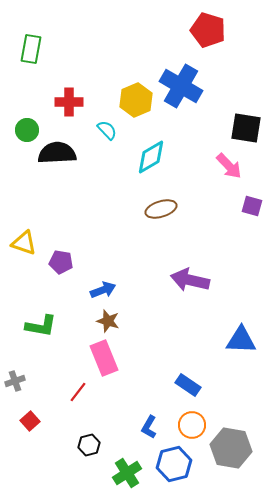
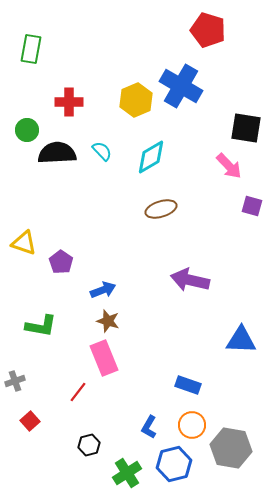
cyan semicircle: moved 5 px left, 21 px down
purple pentagon: rotated 25 degrees clockwise
blue rectangle: rotated 15 degrees counterclockwise
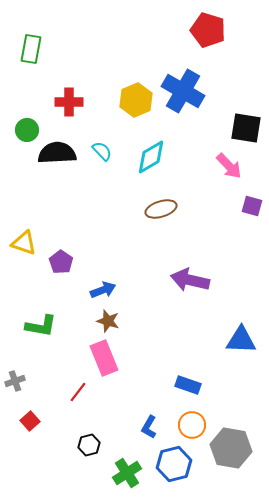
blue cross: moved 2 px right, 5 px down
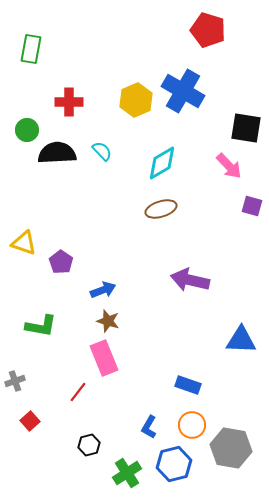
cyan diamond: moved 11 px right, 6 px down
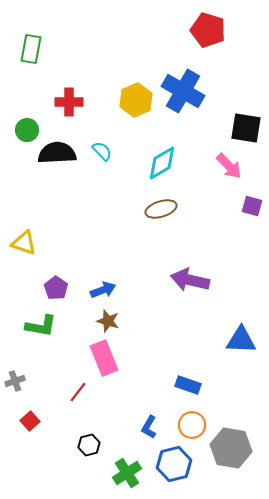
purple pentagon: moved 5 px left, 26 px down
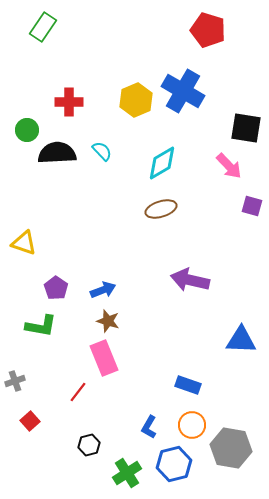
green rectangle: moved 12 px right, 22 px up; rotated 24 degrees clockwise
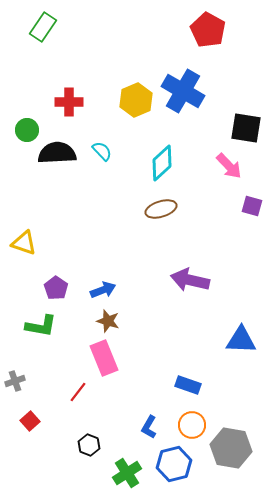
red pentagon: rotated 12 degrees clockwise
cyan diamond: rotated 12 degrees counterclockwise
black hexagon: rotated 25 degrees counterclockwise
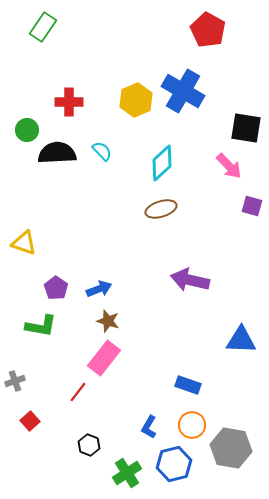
blue arrow: moved 4 px left, 1 px up
pink rectangle: rotated 60 degrees clockwise
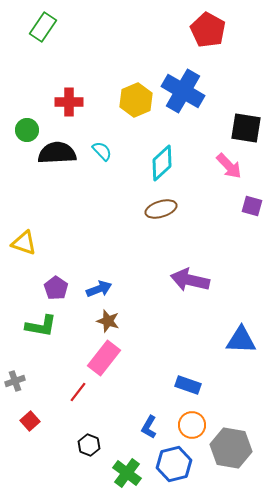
green cross: rotated 20 degrees counterclockwise
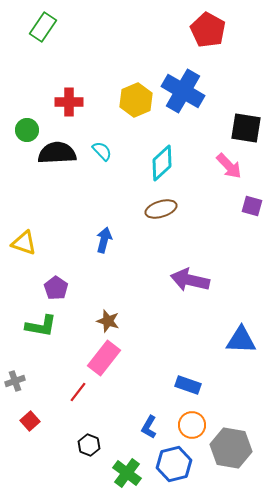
blue arrow: moved 5 px right, 49 px up; rotated 55 degrees counterclockwise
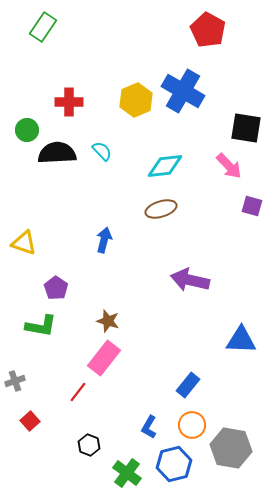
cyan diamond: moved 3 px right, 3 px down; rotated 36 degrees clockwise
blue rectangle: rotated 70 degrees counterclockwise
